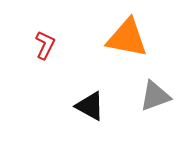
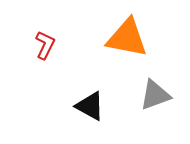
gray triangle: moved 1 px up
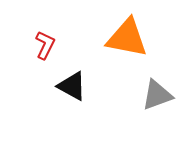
gray triangle: moved 2 px right
black triangle: moved 18 px left, 20 px up
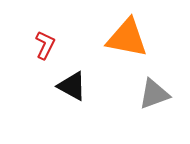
gray triangle: moved 3 px left, 1 px up
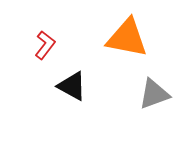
red L-shape: rotated 12 degrees clockwise
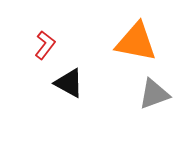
orange triangle: moved 9 px right, 4 px down
black triangle: moved 3 px left, 3 px up
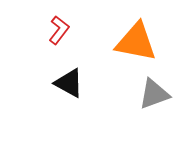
red L-shape: moved 14 px right, 15 px up
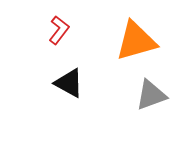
orange triangle: moved 1 px up; rotated 27 degrees counterclockwise
gray triangle: moved 3 px left, 1 px down
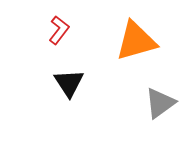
black triangle: rotated 28 degrees clockwise
gray triangle: moved 9 px right, 8 px down; rotated 16 degrees counterclockwise
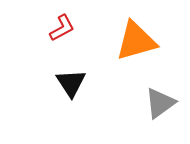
red L-shape: moved 3 px right, 2 px up; rotated 24 degrees clockwise
black triangle: moved 2 px right
